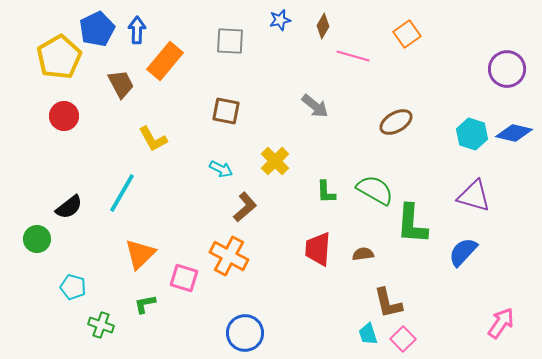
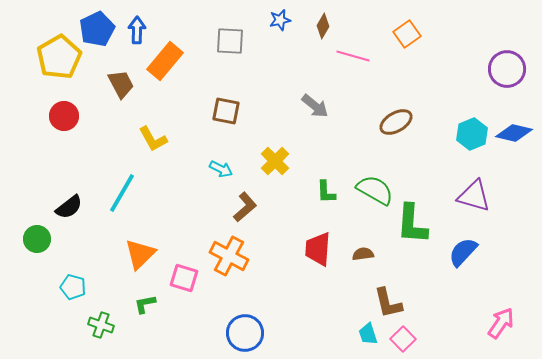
cyan hexagon at (472, 134): rotated 20 degrees clockwise
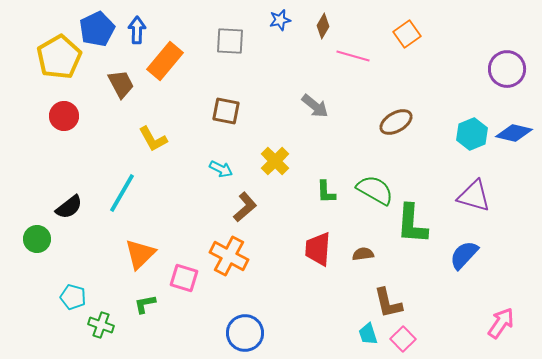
blue semicircle at (463, 252): moved 1 px right, 3 px down
cyan pentagon at (73, 287): moved 10 px down
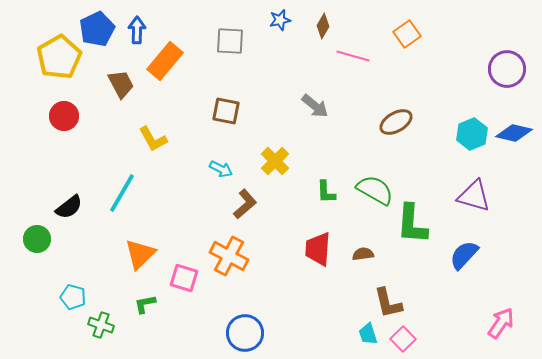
brown L-shape at (245, 207): moved 3 px up
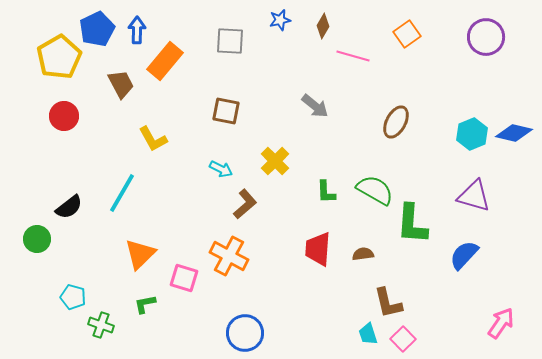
purple circle at (507, 69): moved 21 px left, 32 px up
brown ellipse at (396, 122): rotated 32 degrees counterclockwise
